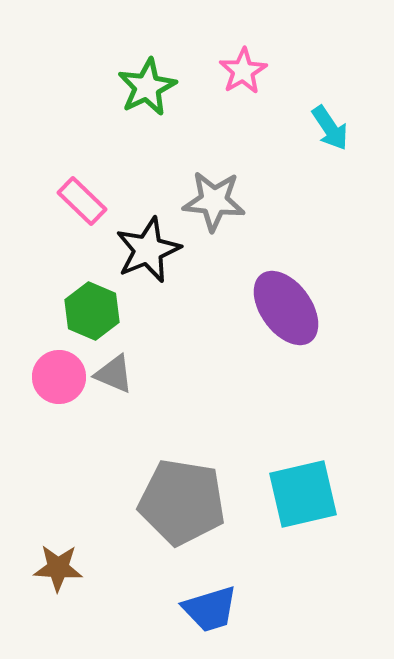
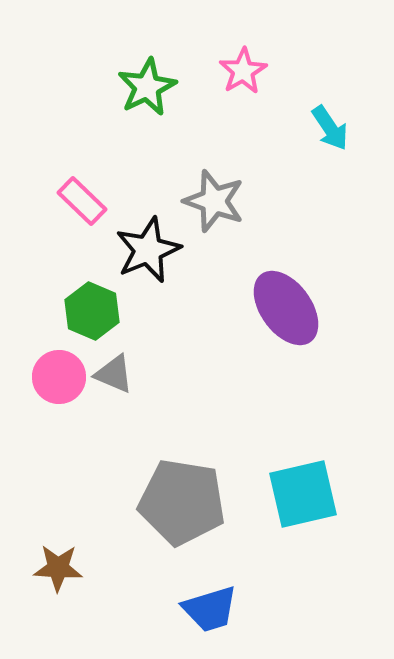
gray star: rotated 14 degrees clockwise
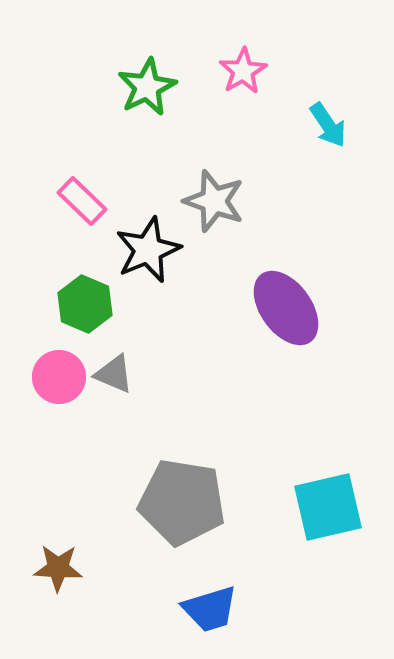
cyan arrow: moved 2 px left, 3 px up
green hexagon: moved 7 px left, 7 px up
cyan square: moved 25 px right, 13 px down
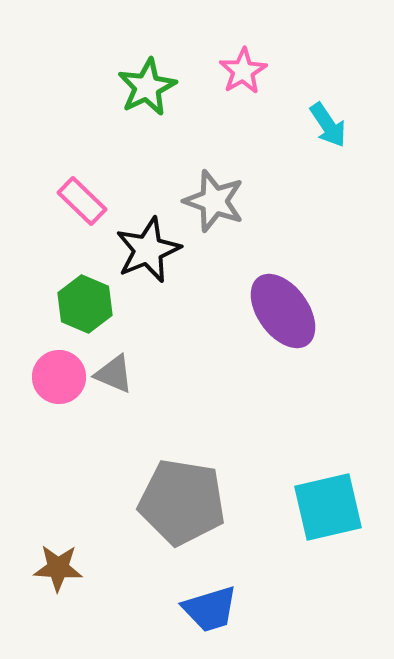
purple ellipse: moved 3 px left, 3 px down
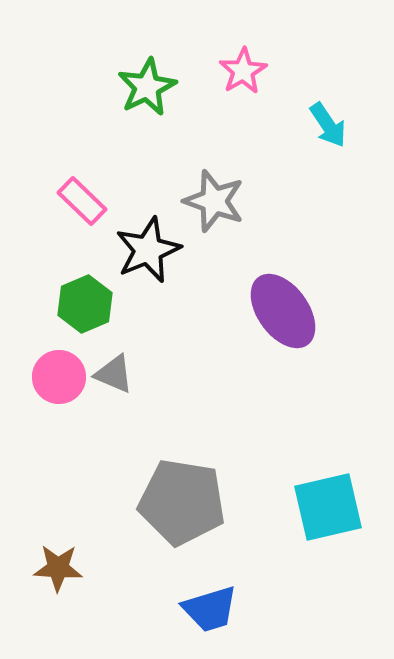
green hexagon: rotated 14 degrees clockwise
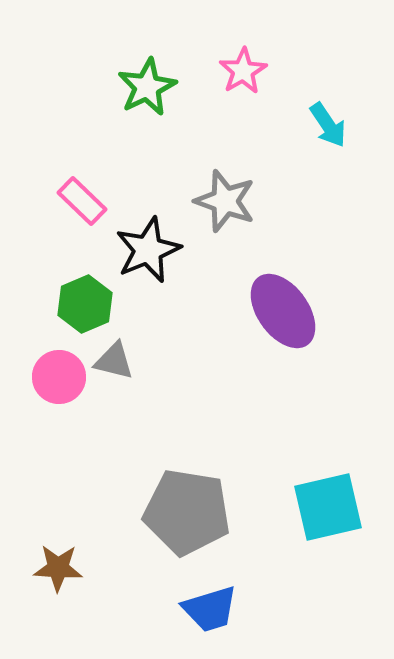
gray star: moved 11 px right
gray triangle: moved 13 px up; rotated 9 degrees counterclockwise
gray pentagon: moved 5 px right, 10 px down
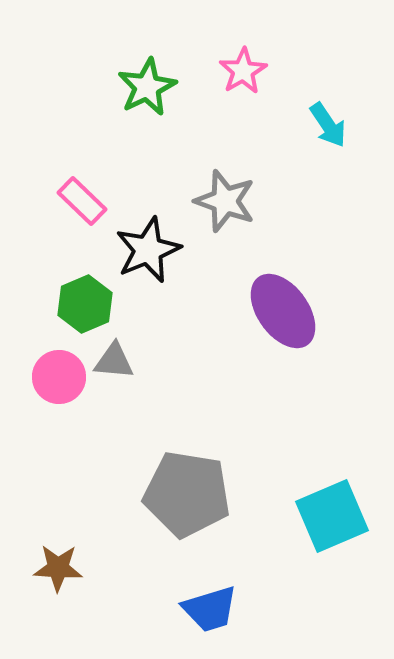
gray triangle: rotated 9 degrees counterclockwise
cyan square: moved 4 px right, 9 px down; rotated 10 degrees counterclockwise
gray pentagon: moved 18 px up
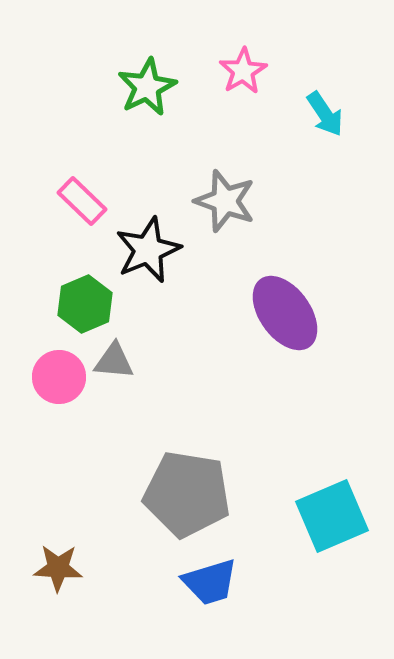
cyan arrow: moved 3 px left, 11 px up
purple ellipse: moved 2 px right, 2 px down
blue trapezoid: moved 27 px up
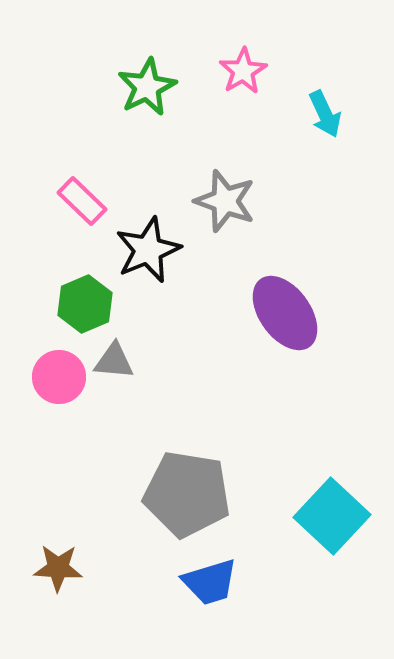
cyan arrow: rotated 9 degrees clockwise
cyan square: rotated 24 degrees counterclockwise
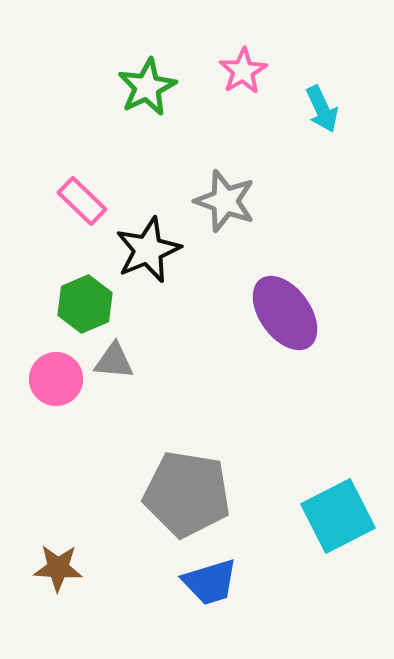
cyan arrow: moved 3 px left, 5 px up
pink circle: moved 3 px left, 2 px down
cyan square: moved 6 px right; rotated 20 degrees clockwise
